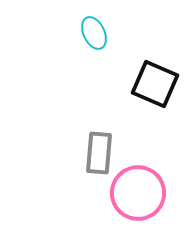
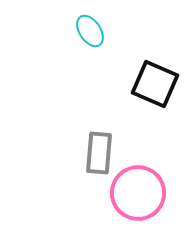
cyan ellipse: moved 4 px left, 2 px up; rotated 8 degrees counterclockwise
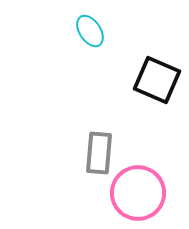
black square: moved 2 px right, 4 px up
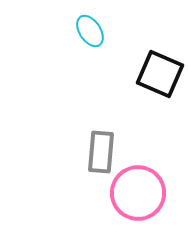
black square: moved 3 px right, 6 px up
gray rectangle: moved 2 px right, 1 px up
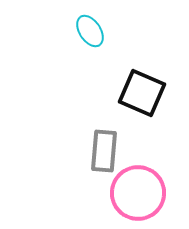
black square: moved 18 px left, 19 px down
gray rectangle: moved 3 px right, 1 px up
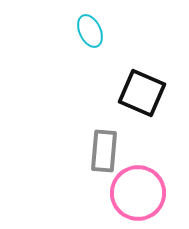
cyan ellipse: rotated 8 degrees clockwise
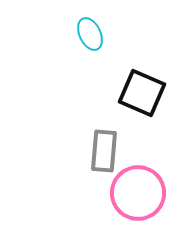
cyan ellipse: moved 3 px down
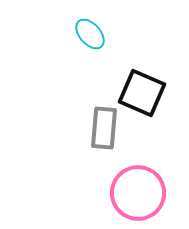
cyan ellipse: rotated 16 degrees counterclockwise
gray rectangle: moved 23 px up
